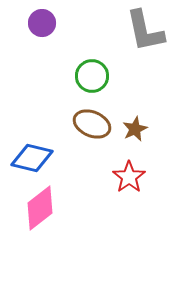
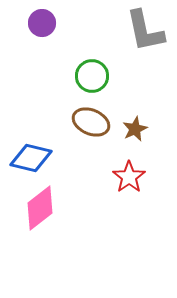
brown ellipse: moved 1 px left, 2 px up
blue diamond: moved 1 px left
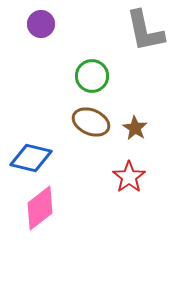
purple circle: moved 1 px left, 1 px down
brown star: moved 1 px up; rotated 15 degrees counterclockwise
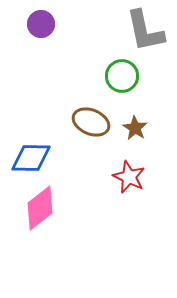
green circle: moved 30 px right
blue diamond: rotated 12 degrees counterclockwise
red star: rotated 12 degrees counterclockwise
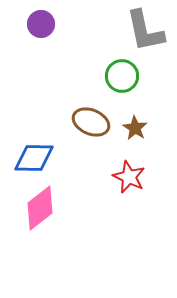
blue diamond: moved 3 px right
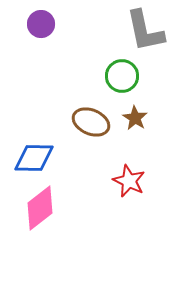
brown star: moved 10 px up
red star: moved 4 px down
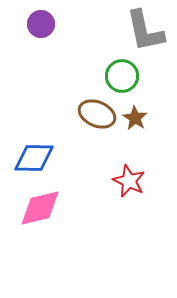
brown ellipse: moved 6 px right, 8 px up
pink diamond: rotated 24 degrees clockwise
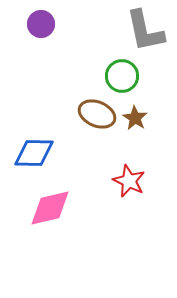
blue diamond: moved 5 px up
pink diamond: moved 10 px right
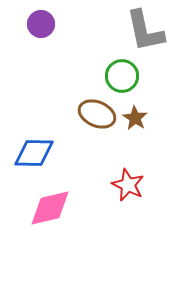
red star: moved 1 px left, 4 px down
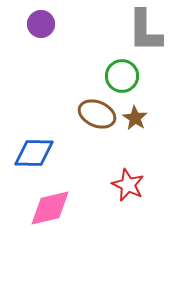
gray L-shape: rotated 12 degrees clockwise
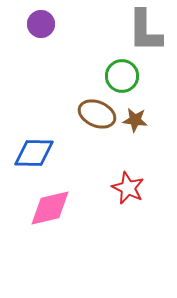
brown star: moved 2 px down; rotated 25 degrees counterclockwise
red star: moved 3 px down
